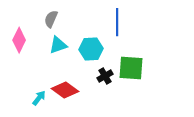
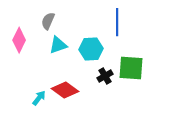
gray semicircle: moved 3 px left, 2 px down
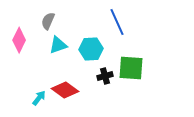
blue line: rotated 24 degrees counterclockwise
black cross: rotated 14 degrees clockwise
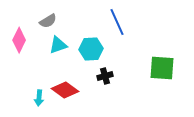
gray semicircle: rotated 144 degrees counterclockwise
green square: moved 31 px right
cyan arrow: rotated 147 degrees clockwise
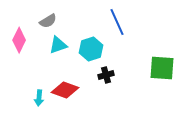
cyan hexagon: rotated 15 degrees counterclockwise
black cross: moved 1 px right, 1 px up
red diamond: rotated 16 degrees counterclockwise
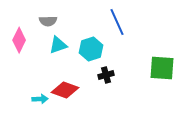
gray semicircle: rotated 30 degrees clockwise
cyan arrow: moved 1 px right, 1 px down; rotated 98 degrees counterclockwise
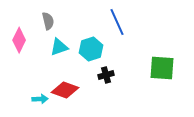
gray semicircle: rotated 102 degrees counterclockwise
cyan triangle: moved 1 px right, 2 px down
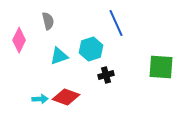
blue line: moved 1 px left, 1 px down
cyan triangle: moved 9 px down
green square: moved 1 px left, 1 px up
red diamond: moved 1 px right, 7 px down
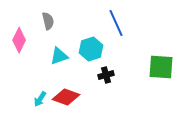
cyan arrow: rotated 126 degrees clockwise
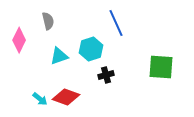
cyan arrow: rotated 84 degrees counterclockwise
